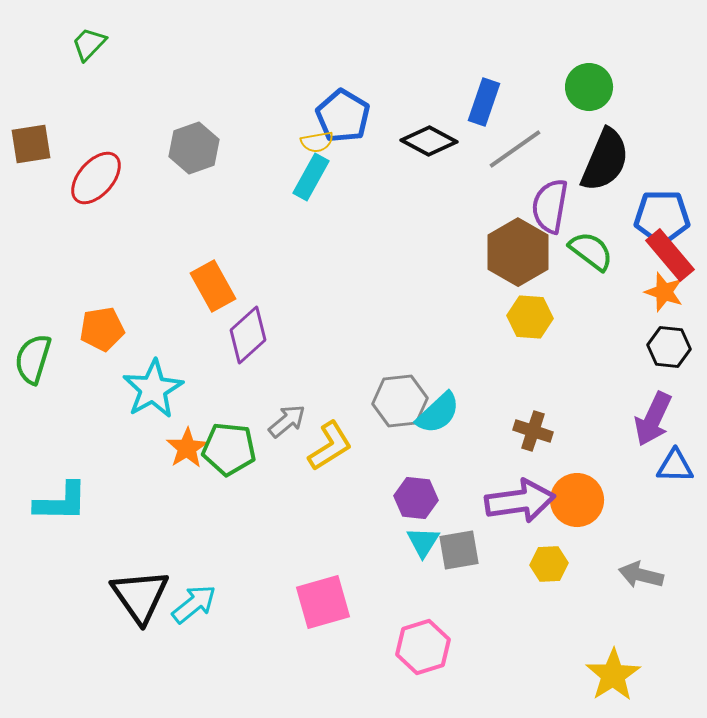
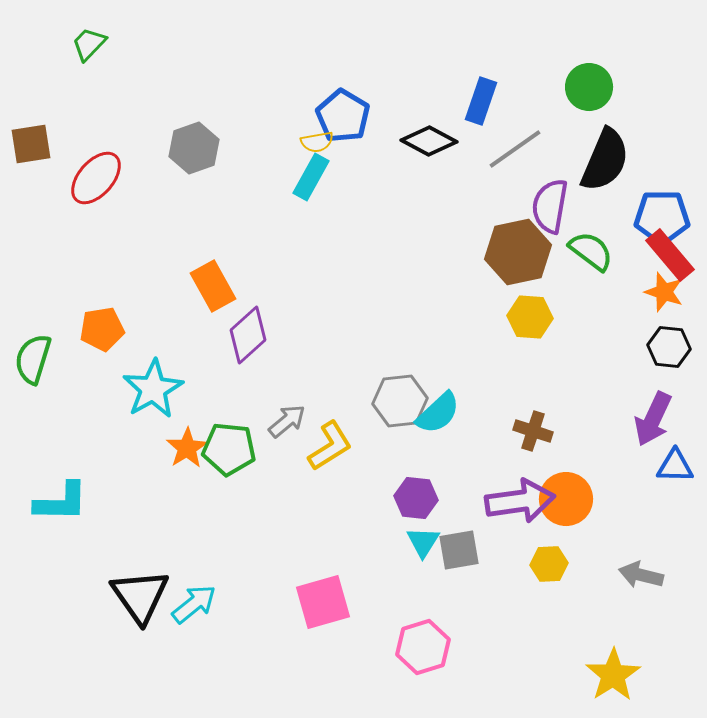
blue rectangle at (484, 102): moved 3 px left, 1 px up
brown hexagon at (518, 252): rotated 18 degrees clockwise
orange circle at (577, 500): moved 11 px left, 1 px up
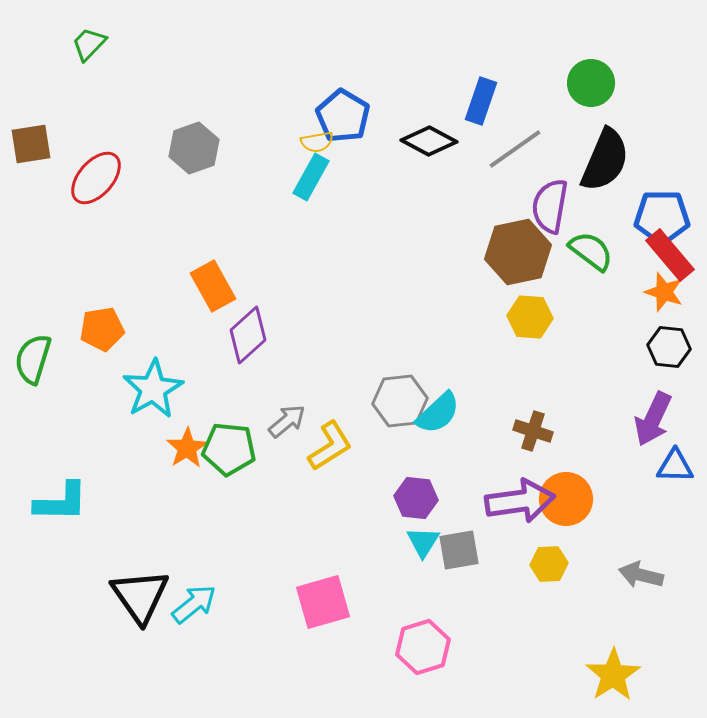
green circle at (589, 87): moved 2 px right, 4 px up
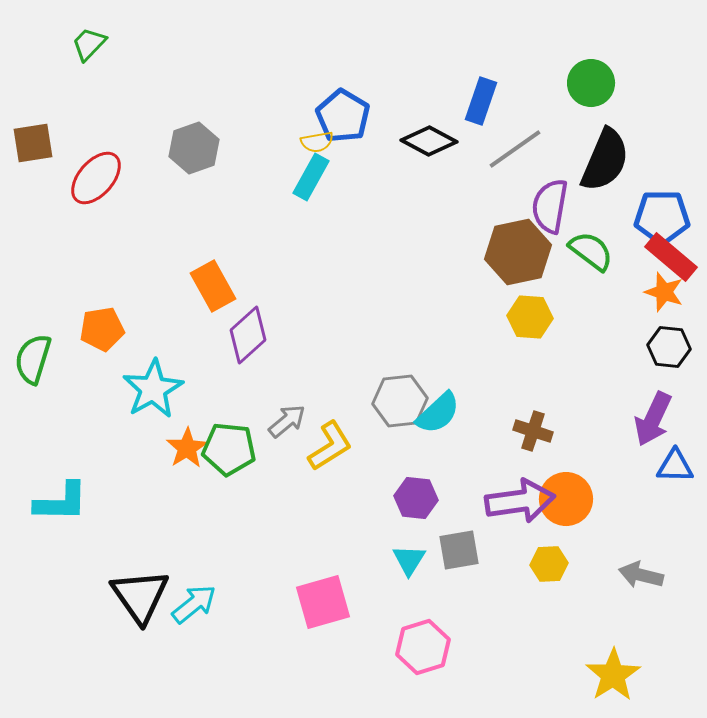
brown square at (31, 144): moved 2 px right, 1 px up
red rectangle at (670, 255): moved 1 px right, 2 px down; rotated 10 degrees counterclockwise
cyan triangle at (423, 542): moved 14 px left, 18 px down
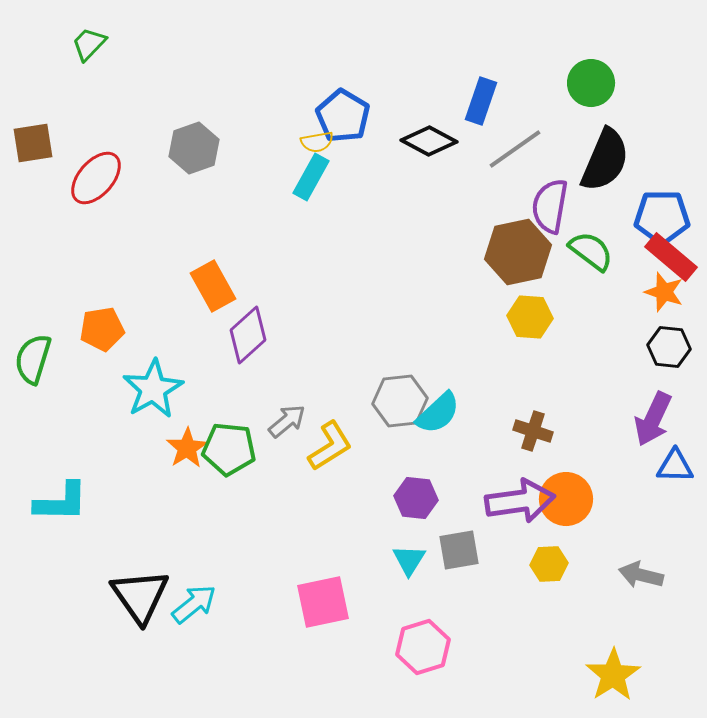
pink square at (323, 602): rotated 4 degrees clockwise
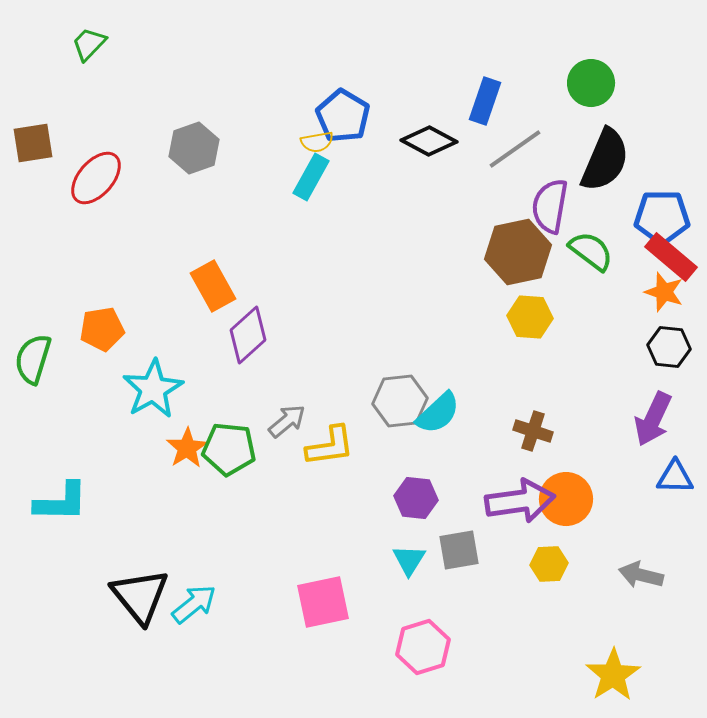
blue rectangle at (481, 101): moved 4 px right
yellow L-shape at (330, 446): rotated 24 degrees clockwise
blue triangle at (675, 466): moved 11 px down
black triangle at (140, 596): rotated 4 degrees counterclockwise
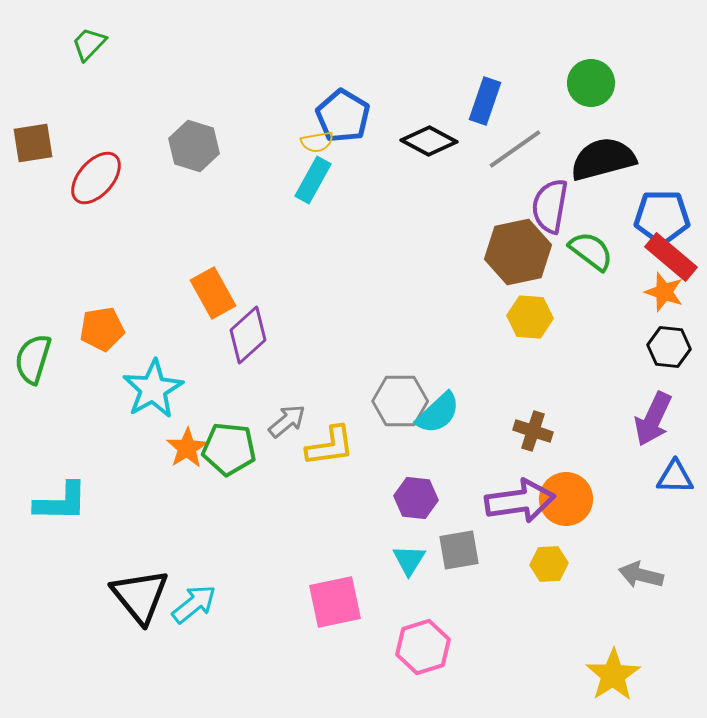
gray hexagon at (194, 148): moved 2 px up; rotated 24 degrees counterclockwise
black semicircle at (605, 160): moved 2 px left, 1 px up; rotated 128 degrees counterclockwise
cyan rectangle at (311, 177): moved 2 px right, 3 px down
orange rectangle at (213, 286): moved 7 px down
gray hexagon at (400, 401): rotated 6 degrees clockwise
pink square at (323, 602): moved 12 px right
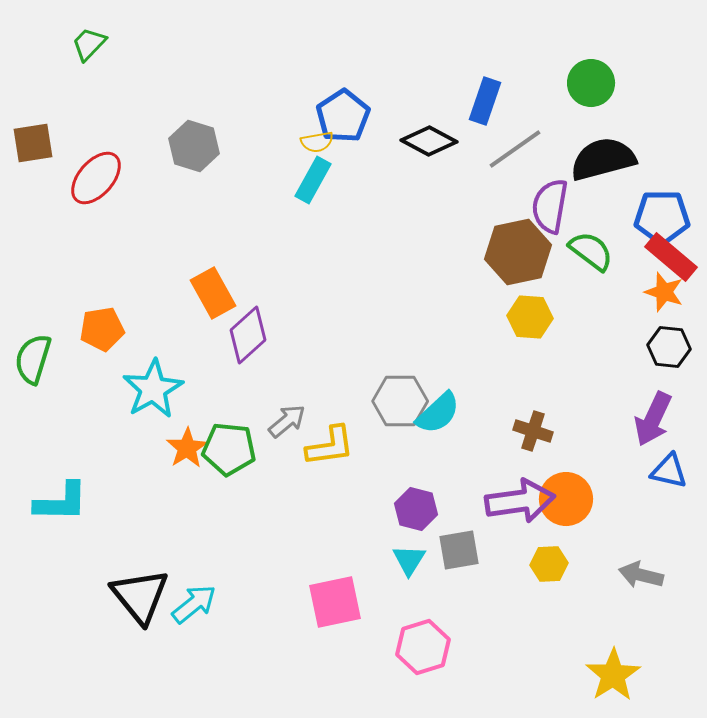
blue pentagon at (343, 116): rotated 8 degrees clockwise
blue triangle at (675, 477): moved 6 px left, 6 px up; rotated 12 degrees clockwise
purple hexagon at (416, 498): moved 11 px down; rotated 9 degrees clockwise
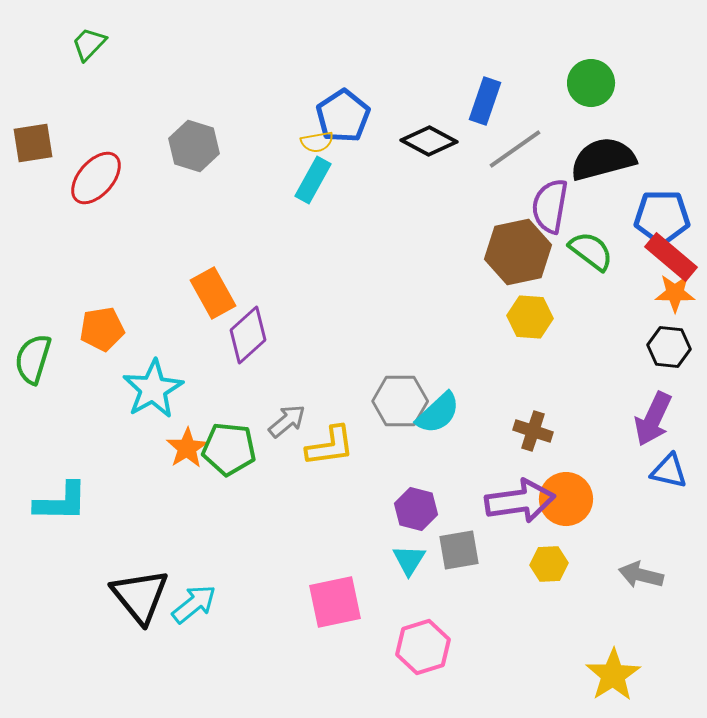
orange star at (664, 292): moved 11 px right, 1 px down; rotated 18 degrees counterclockwise
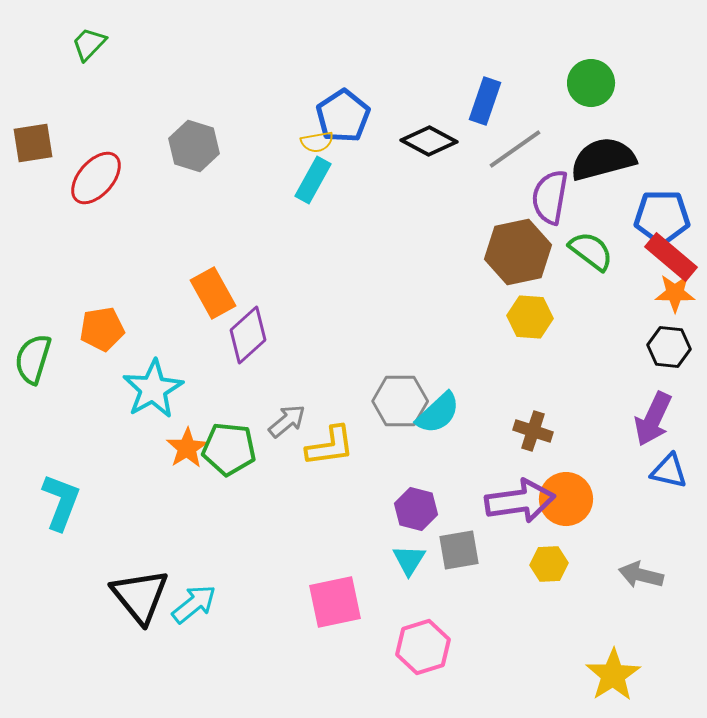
purple semicircle at (550, 206): moved 9 px up
cyan L-shape at (61, 502): rotated 70 degrees counterclockwise
